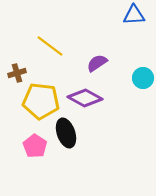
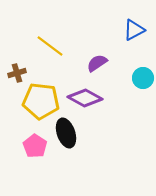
blue triangle: moved 15 px down; rotated 25 degrees counterclockwise
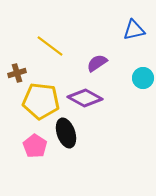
blue triangle: rotated 15 degrees clockwise
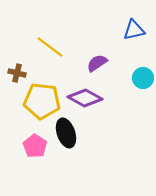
yellow line: moved 1 px down
brown cross: rotated 30 degrees clockwise
yellow pentagon: moved 1 px right
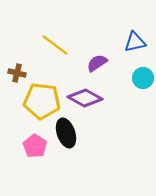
blue triangle: moved 1 px right, 12 px down
yellow line: moved 5 px right, 2 px up
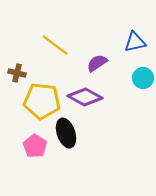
purple diamond: moved 1 px up
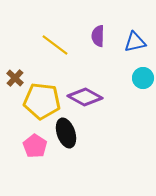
purple semicircle: moved 1 px right, 27 px up; rotated 55 degrees counterclockwise
brown cross: moved 2 px left, 5 px down; rotated 30 degrees clockwise
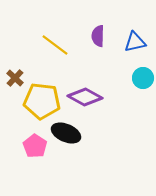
black ellipse: rotated 48 degrees counterclockwise
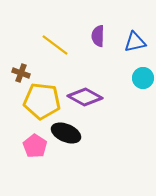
brown cross: moved 6 px right, 5 px up; rotated 24 degrees counterclockwise
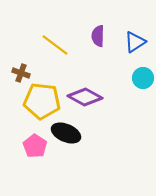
blue triangle: rotated 20 degrees counterclockwise
